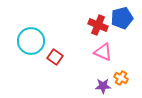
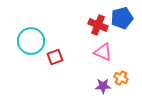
red square: rotated 35 degrees clockwise
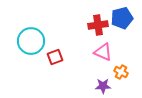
red cross: rotated 30 degrees counterclockwise
orange cross: moved 6 px up
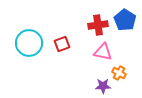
blue pentagon: moved 3 px right, 2 px down; rotated 25 degrees counterclockwise
cyan circle: moved 2 px left, 2 px down
pink triangle: rotated 12 degrees counterclockwise
red square: moved 7 px right, 13 px up
orange cross: moved 2 px left, 1 px down
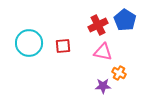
red cross: rotated 18 degrees counterclockwise
red square: moved 1 px right, 2 px down; rotated 14 degrees clockwise
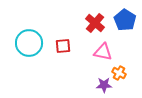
red cross: moved 3 px left, 2 px up; rotated 24 degrees counterclockwise
purple star: moved 1 px right, 1 px up
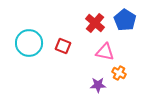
red square: rotated 28 degrees clockwise
pink triangle: moved 2 px right
purple star: moved 6 px left
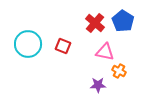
blue pentagon: moved 2 px left, 1 px down
cyan circle: moved 1 px left, 1 px down
orange cross: moved 2 px up
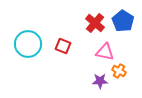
purple star: moved 2 px right, 4 px up
